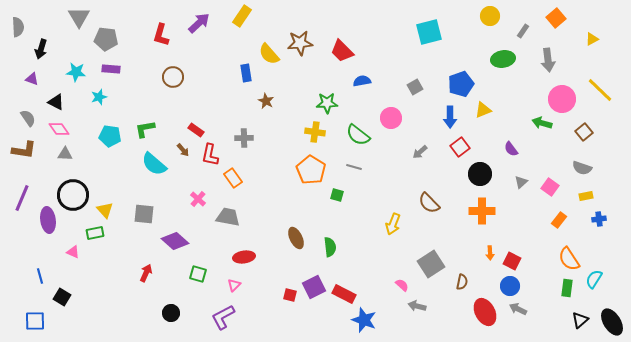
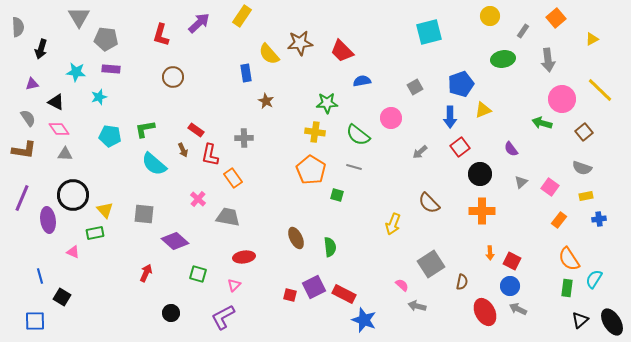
purple triangle at (32, 79): moved 5 px down; rotated 32 degrees counterclockwise
brown arrow at (183, 150): rotated 16 degrees clockwise
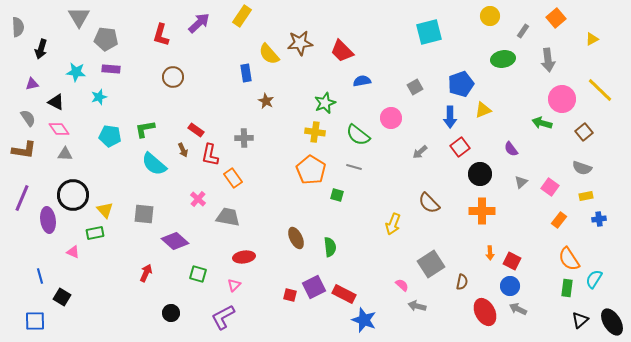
green star at (327, 103): moved 2 px left; rotated 20 degrees counterclockwise
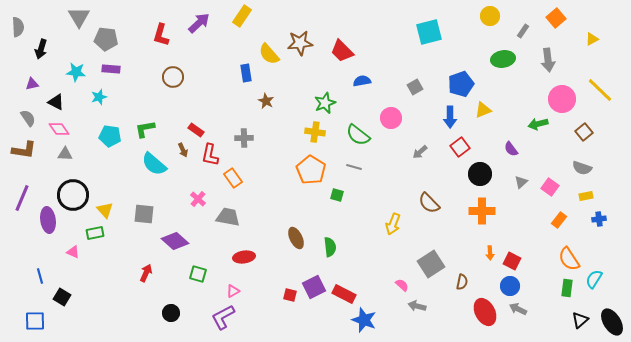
green arrow at (542, 123): moved 4 px left, 1 px down; rotated 30 degrees counterclockwise
pink triangle at (234, 285): moved 1 px left, 6 px down; rotated 16 degrees clockwise
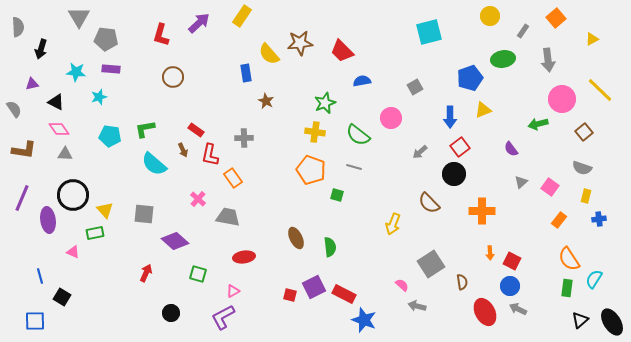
blue pentagon at (461, 84): moved 9 px right, 6 px up
gray semicircle at (28, 118): moved 14 px left, 9 px up
orange pentagon at (311, 170): rotated 12 degrees counterclockwise
black circle at (480, 174): moved 26 px left
yellow rectangle at (586, 196): rotated 64 degrees counterclockwise
brown semicircle at (462, 282): rotated 21 degrees counterclockwise
